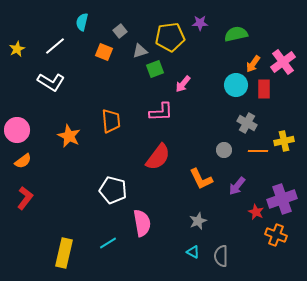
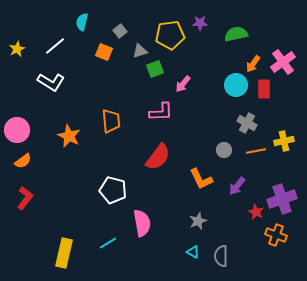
yellow pentagon: moved 2 px up
orange line: moved 2 px left; rotated 12 degrees counterclockwise
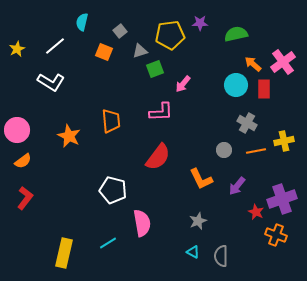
orange arrow: rotated 96 degrees clockwise
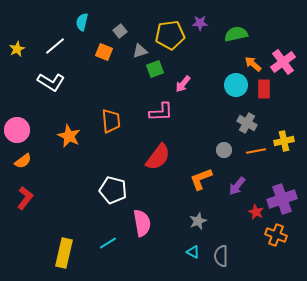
orange L-shape: rotated 95 degrees clockwise
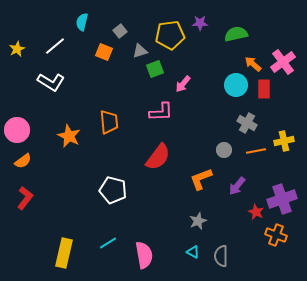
orange trapezoid: moved 2 px left, 1 px down
pink semicircle: moved 2 px right, 32 px down
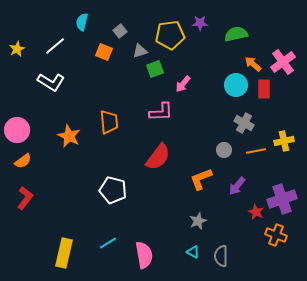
gray cross: moved 3 px left
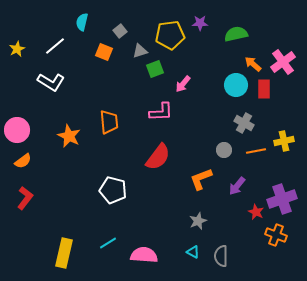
pink semicircle: rotated 76 degrees counterclockwise
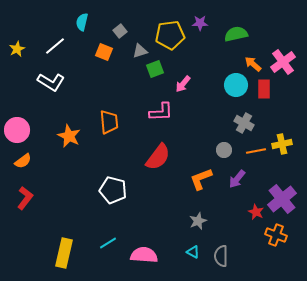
yellow cross: moved 2 px left, 3 px down
purple arrow: moved 7 px up
purple cross: rotated 20 degrees counterclockwise
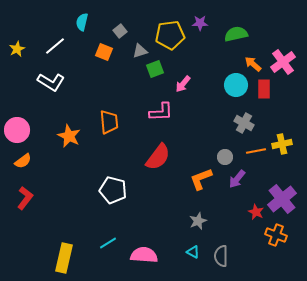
gray circle: moved 1 px right, 7 px down
yellow rectangle: moved 5 px down
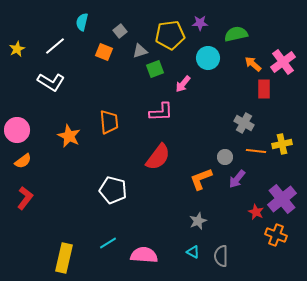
cyan circle: moved 28 px left, 27 px up
orange line: rotated 18 degrees clockwise
